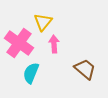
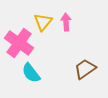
pink arrow: moved 12 px right, 22 px up
brown trapezoid: rotated 75 degrees counterclockwise
cyan semicircle: rotated 60 degrees counterclockwise
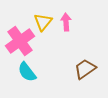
pink cross: moved 1 px right, 2 px up; rotated 20 degrees clockwise
cyan semicircle: moved 4 px left, 1 px up
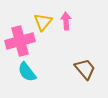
pink arrow: moved 1 px up
pink cross: rotated 20 degrees clockwise
brown trapezoid: rotated 85 degrees clockwise
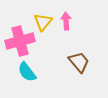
brown trapezoid: moved 6 px left, 7 px up
